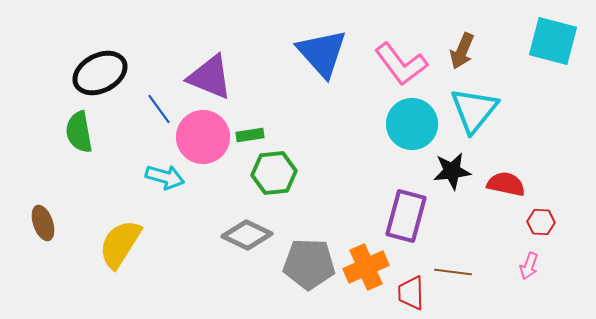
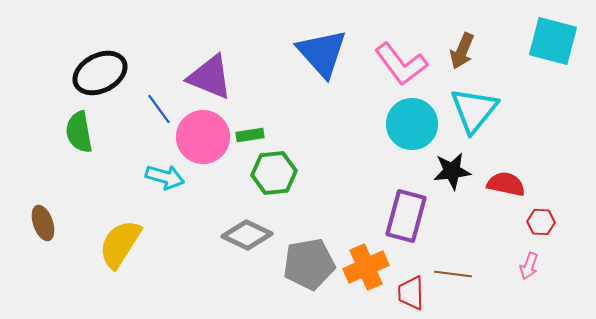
gray pentagon: rotated 12 degrees counterclockwise
brown line: moved 2 px down
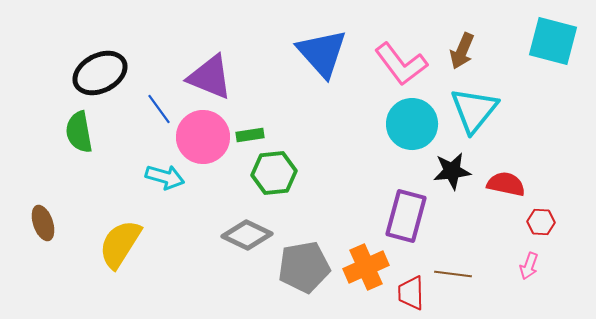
gray pentagon: moved 5 px left, 3 px down
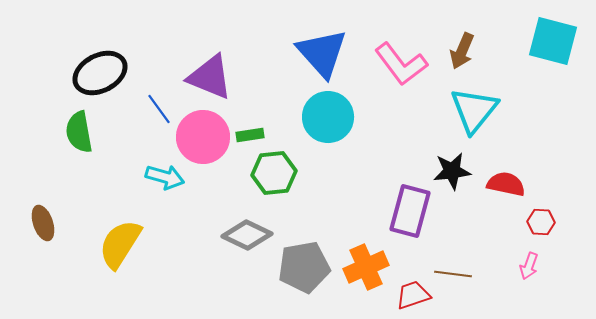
cyan circle: moved 84 px left, 7 px up
purple rectangle: moved 4 px right, 5 px up
red trapezoid: moved 2 px right, 2 px down; rotated 72 degrees clockwise
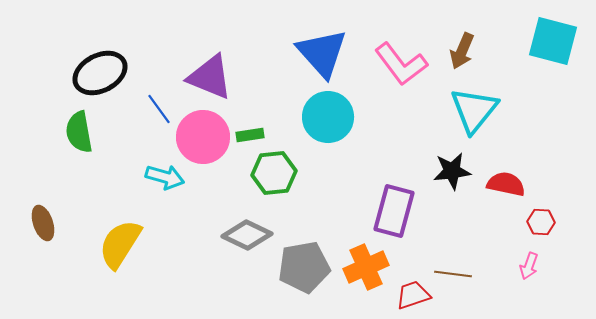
purple rectangle: moved 16 px left
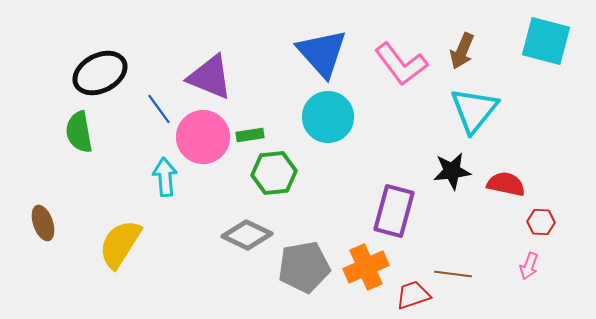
cyan square: moved 7 px left
cyan arrow: rotated 111 degrees counterclockwise
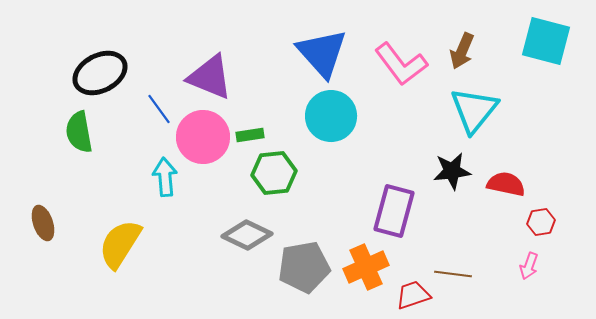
cyan circle: moved 3 px right, 1 px up
red hexagon: rotated 12 degrees counterclockwise
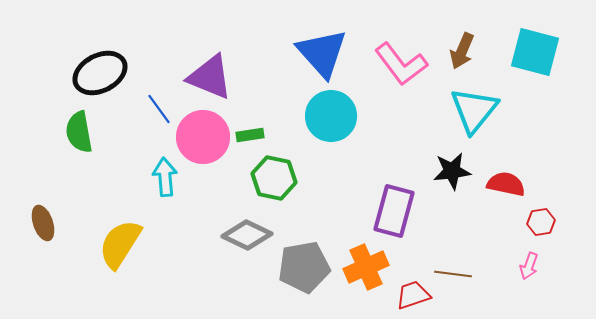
cyan square: moved 11 px left, 11 px down
green hexagon: moved 5 px down; rotated 18 degrees clockwise
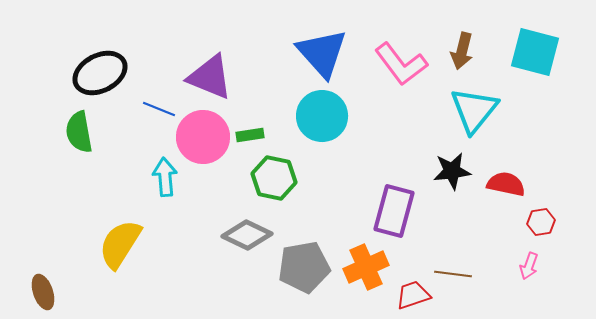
brown arrow: rotated 9 degrees counterclockwise
blue line: rotated 32 degrees counterclockwise
cyan circle: moved 9 px left
brown ellipse: moved 69 px down
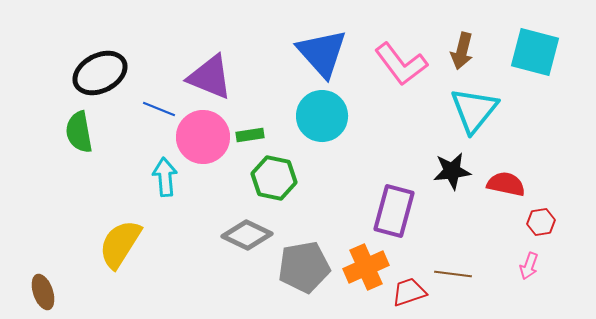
red trapezoid: moved 4 px left, 3 px up
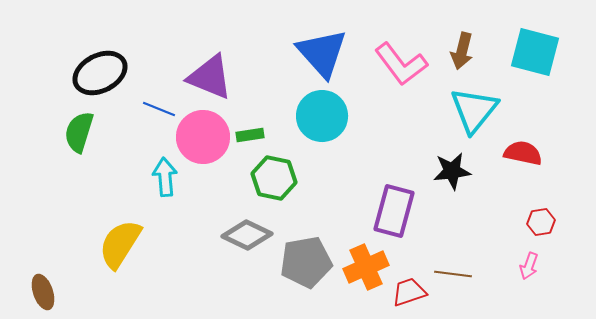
green semicircle: rotated 27 degrees clockwise
red semicircle: moved 17 px right, 31 px up
gray pentagon: moved 2 px right, 5 px up
